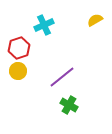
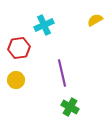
red hexagon: rotated 10 degrees clockwise
yellow circle: moved 2 px left, 9 px down
purple line: moved 4 px up; rotated 64 degrees counterclockwise
green cross: moved 1 px right, 2 px down
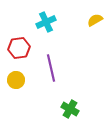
cyan cross: moved 2 px right, 3 px up
purple line: moved 11 px left, 5 px up
green cross: moved 2 px down
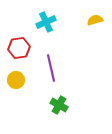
yellow semicircle: rotated 14 degrees clockwise
green cross: moved 11 px left, 4 px up
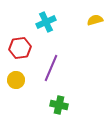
red hexagon: moved 1 px right
purple line: rotated 36 degrees clockwise
green cross: rotated 18 degrees counterclockwise
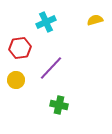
purple line: rotated 20 degrees clockwise
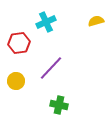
yellow semicircle: moved 1 px right, 1 px down
red hexagon: moved 1 px left, 5 px up
yellow circle: moved 1 px down
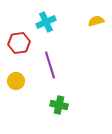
purple line: moved 1 px left, 3 px up; rotated 60 degrees counterclockwise
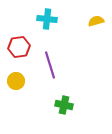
cyan cross: moved 1 px right, 3 px up; rotated 30 degrees clockwise
red hexagon: moved 4 px down
green cross: moved 5 px right
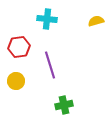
green cross: rotated 24 degrees counterclockwise
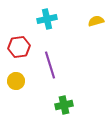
cyan cross: rotated 18 degrees counterclockwise
